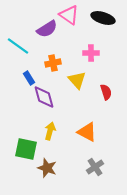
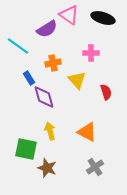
yellow arrow: rotated 30 degrees counterclockwise
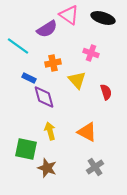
pink cross: rotated 21 degrees clockwise
blue rectangle: rotated 32 degrees counterclockwise
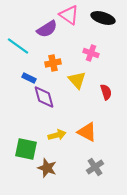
yellow arrow: moved 7 px right, 4 px down; rotated 90 degrees clockwise
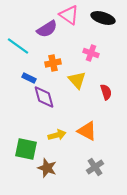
orange triangle: moved 1 px up
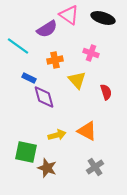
orange cross: moved 2 px right, 3 px up
green square: moved 3 px down
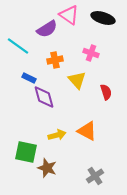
gray cross: moved 9 px down
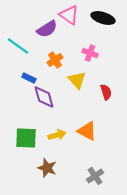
pink cross: moved 1 px left
orange cross: rotated 21 degrees counterclockwise
green square: moved 14 px up; rotated 10 degrees counterclockwise
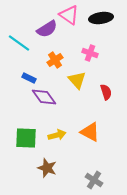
black ellipse: moved 2 px left; rotated 25 degrees counterclockwise
cyan line: moved 1 px right, 3 px up
purple diamond: rotated 20 degrees counterclockwise
orange triangle: moved 3 px right, 1 px down
gray cross: moved 1 px left, 4 px down; rotated 24 degrees counterclockwise
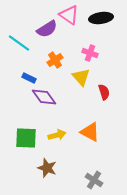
yellow triangle: moved 4 px right, 3 px up
red semicircle: moved 2 px left
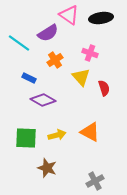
purple semicircle: moved 1 px right, 4 px down
red semicircle: moved 4 px up
purple diamond: moved 1 px left, 3 px down; rotated 25 degrees counterclockwise
gray cross: moved 1 px right, 1 px down; rotated 30 degrees clockwise
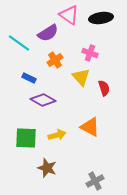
orange triangle: moved 5 px up
